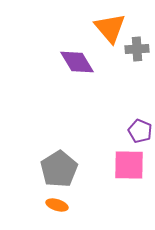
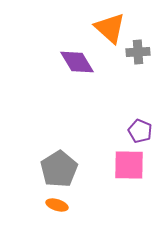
orange triangle: rotated 8 degrees counterclockwise
gray cross: moved 1 px right, 3 px down
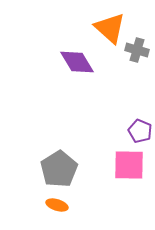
gray cross: moved 1 px left, 2 px up; rotated 20 degrees clockwise
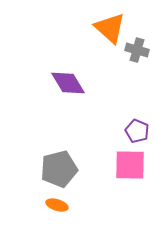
purple diamond: moved 9 px left, 21 px down
purple pentagon: moved 3 px left
pink square: moved 1 px right
gray pentagon: rotated 18 degrees clockwise
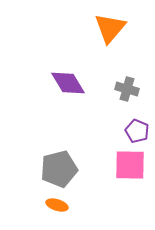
orange triangle: rotated 28 degrees clockwise
gray cross: moved 10 px left, 39 px down
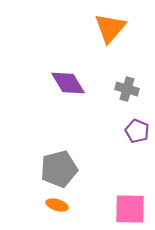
pink square: moved 44 px down
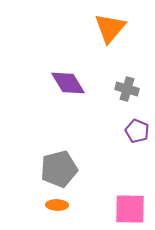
orange ellipse: rotated 15 degrees counterclockwise
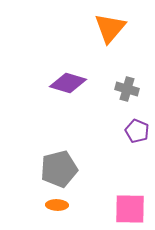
purple diamond: rotated 42 degrees counterclockwise
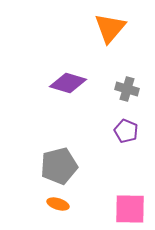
purple pentagon: moved 11 px left
gray pentagon: moved 3 px up
orange ellipse: moved 1 px right, 1 px up; rotated 15 degrees clockwise
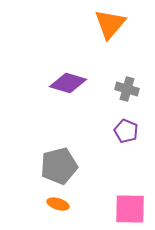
orange triangle: moved 4 px up
